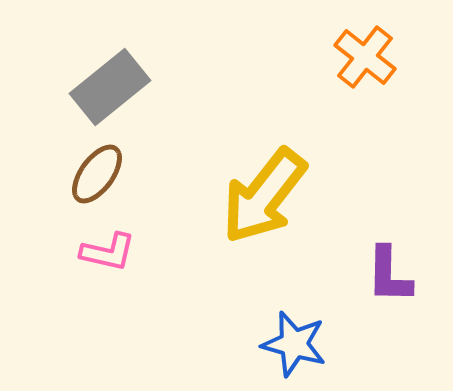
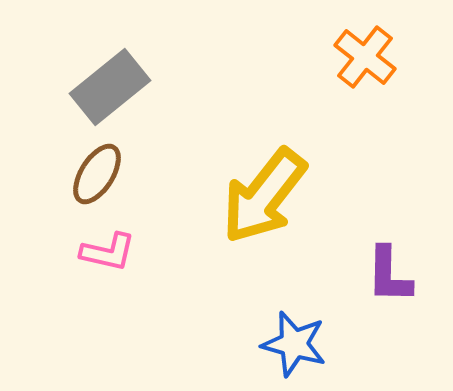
brown ellipse: rotated 4 degrees counterclockwise
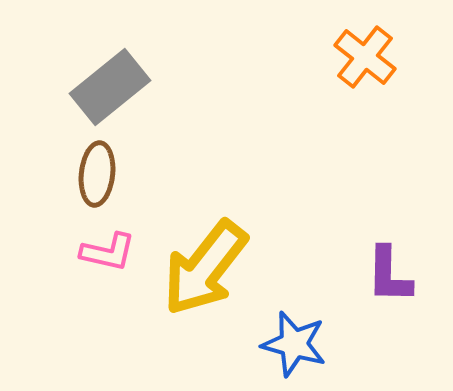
brown ellipse: rotated 26 degrees counterclockwise
yellow arrow: moved 59 px left, 72 px down
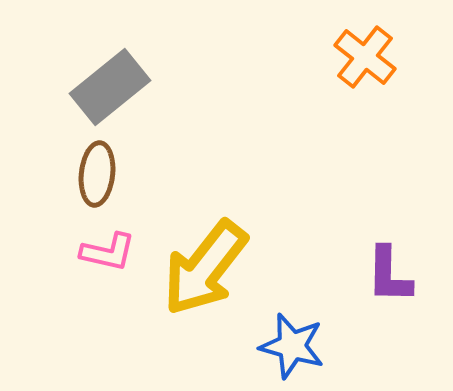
blue star: moved 2 px left, 2 px down
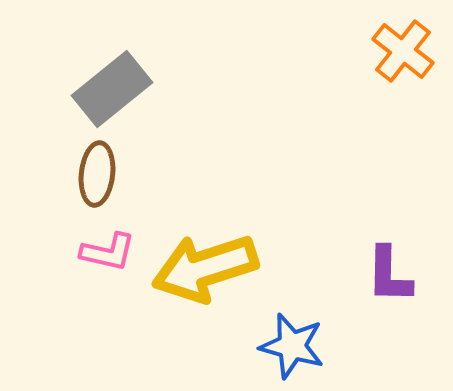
orange cross: moved 38 px right, 6 px up
gray rectangle: moved 2 px right, 2 px down
yellow arrow: rotated 34 degrees clockwise
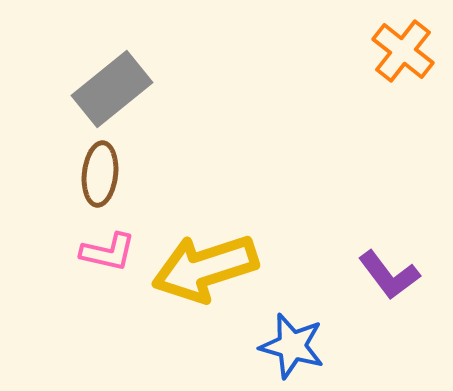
brown ellipse: moved 3 px right
purple L-shape: rotated 38 degrees counterclockwise
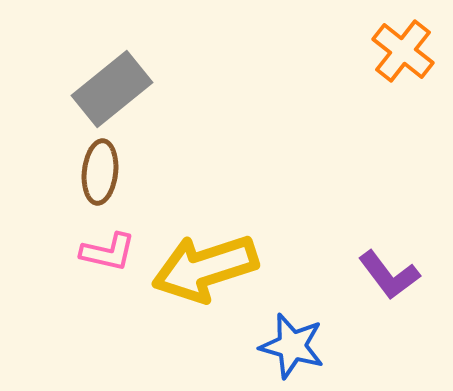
brown ellipse: moved 2 px up
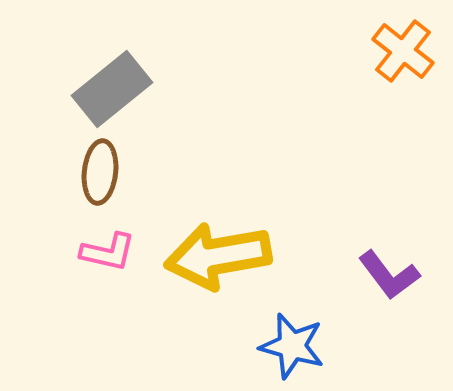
yellow arrow: moved 13 px right, 12 px up; rotated 8 degrees clockwise
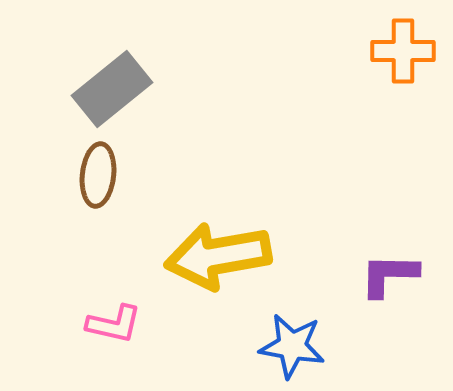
orange cross: rotated 38 degrees counterclockwise
brown ellipse: moved 2 px left, 3 px down
pink L-shape: moved 6 px right, 72 px down
purple L-shape: rotated 128 degrees clockwise
blue star: rotated 6 degrees counterclockwise
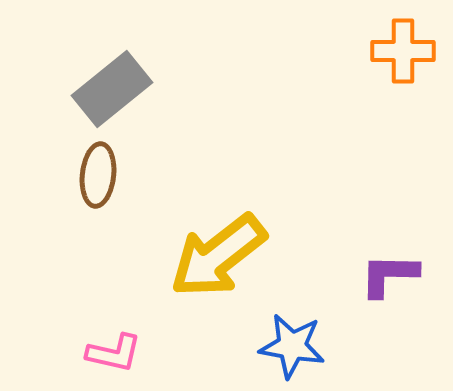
yellow arrow: rotated 28 degrees counterclockwise
pink L-shape: moved 29 px down
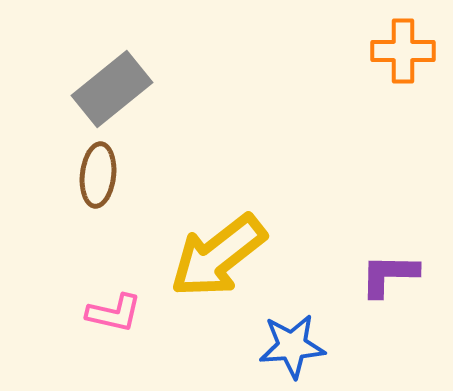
blue star: rotated 14 degrees counterclockwise
pink L-shape: moved 40 px up
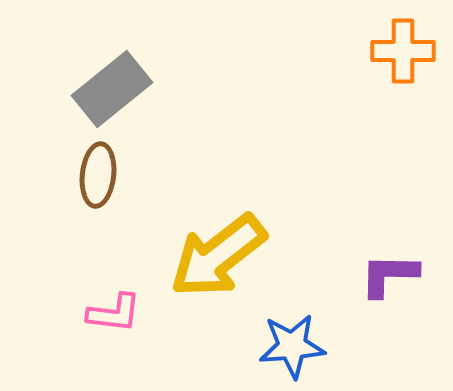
pink L-shape: rotated 6 degrees counterclockwise
